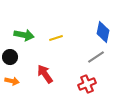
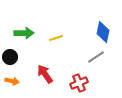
green arrow: moved 2 px up; rotated 12 degrees counterclockwise
red cross: moved 8 px left, 1 px up
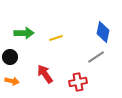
red cross: moved 1 px left, 1 px up; rotated 12 degrees clockwise
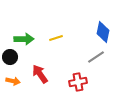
green arrow: moved 6 px down
red arrow: moved 5 px left
orange arrow: moved 1 px right
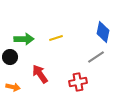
orange arrow: moved 6 px down
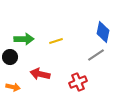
yellow line: moved 3 px down
gray line: moved 2 px up
red arrow: rotated 42 degrees counterclockwise
red cross: rotated 12 degrees counterclockwise
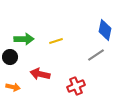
blue diamond: moved 2 px right, 2 px up
red cross: moved 2 px left, 4 px down
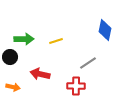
gray line: moved 8 px left, 8 px down
red cross: rotated 24 degrees clockwise
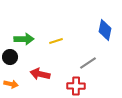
orange arrow: moved 2 px left, 3 px up
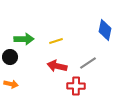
red arrow: moved 17 px right, 8 px up
